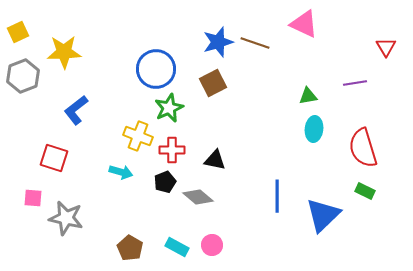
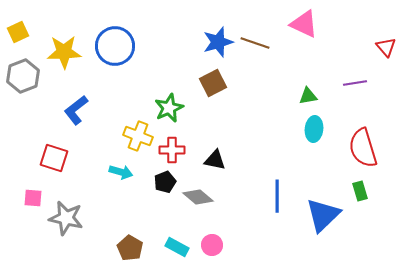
red triangle: rotated 10 degrees counterclockwise
blue circle: moved 41 px left, 23 px up
green rectangle: moved 5 px left; rotated 48 degrees clockwise
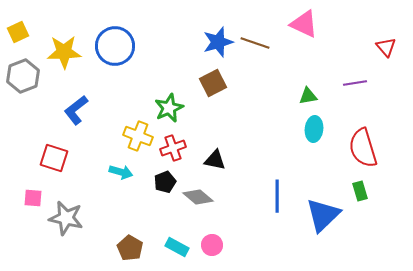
red cross: moved 1 px right, 2 px up; rotated 20 degrees counterclockwise
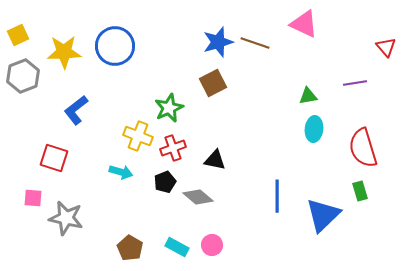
yellow square: moved 3 px down
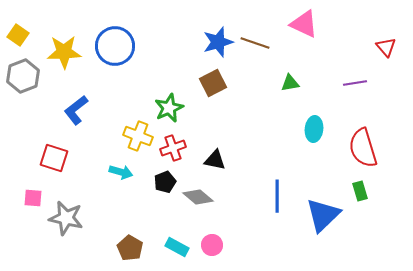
yellow square: rotated 30 degrees counterclockwise
green triangle: moved 18 px left, 13 px up
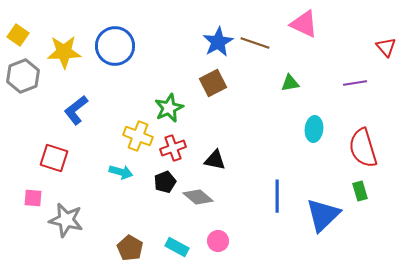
blue star: rotated 12 degrees counterclockwise
gray star: moved 2 px down
pink circle: moved 6 px right, 4 px up
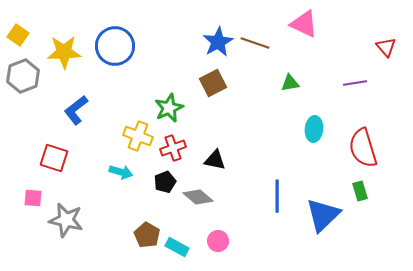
brown pentagon: moved 17 px right, 13 px up
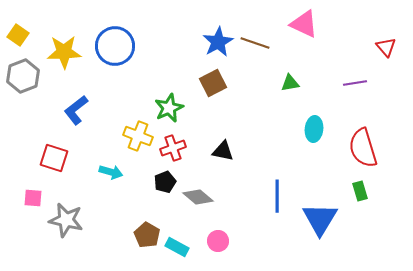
black triangle: moved 8 px right, 9 px up
cyan arrow: moved 10 px left
blue triangle: moved 3 px left, 4 px down; rotated 15 degrees counterclockwise
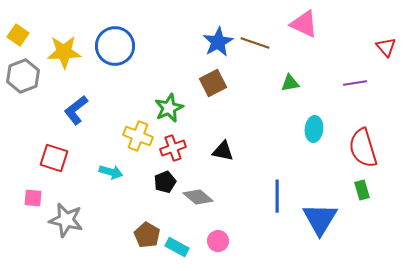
green rectangle: moved 2 px right, 1 px up
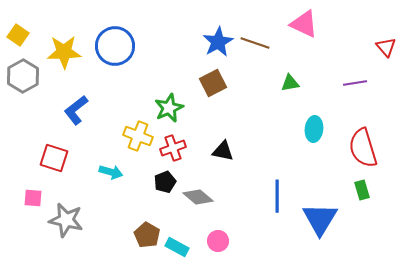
gray hexagon: rotated 8 degrees counterclockwise
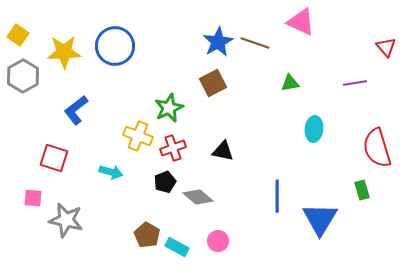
pink triangle: moved 3 px left, 2 px up
red semicircle: moved 14 px right
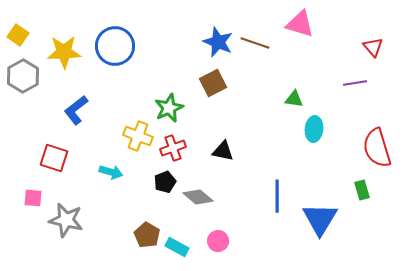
pink triangle: moved 1 px left, 2 px down; rotated 8 degrees counterclockwise
blue star: rotated 20 degrees counterclockwise
red triangle: moved 13 px left
green triangle: moved 4 px right, 16 px down; rotated 18 degrees clockwise
